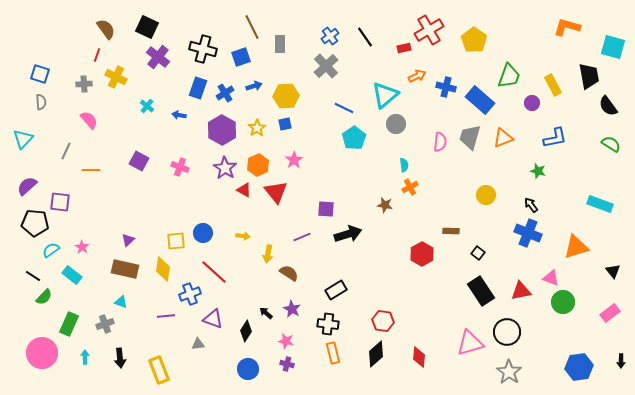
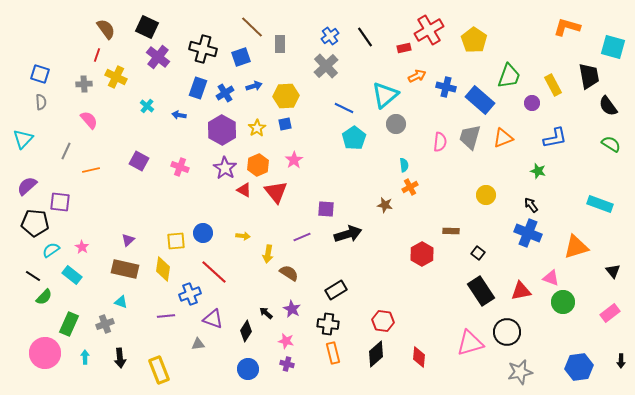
brown line at (252, 27): rotated 20 degrees counterclockwise
orange line at (91, 170): rotated 12 degrees counterclockwise
pink circle at (42, 353): moved 3 px right
gray star at (509, 372): moved 11 px right; rotated 25 degrees clockwise
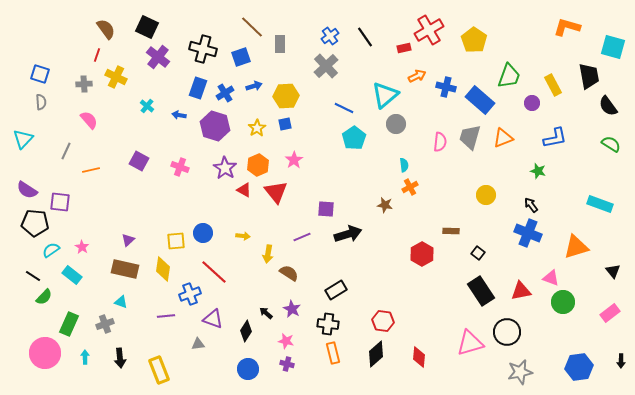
purple hexagon at (222, 130): moved 7 px left, 4 px up; rotated 12 degrees counterclockwise
purple semicircle at (27, 186): moved 4 px down; rotated 105 degrees counterclockwise
